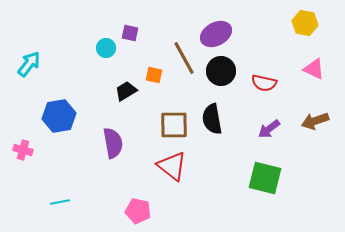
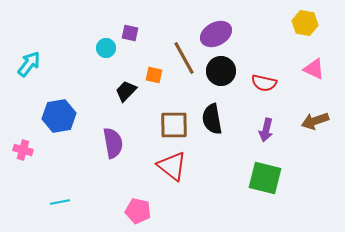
black trapezoid: rotated 15 degrees counterclockwise
purple arrow: moved 3 px left, 1 px down; rotated 40 degrees counterclockwise
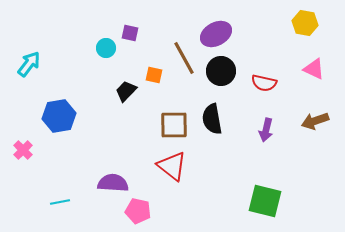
purple semicircle: moved 40 px down; rotated 76 degrees counterclockwise
pink cross: rotated 30 degrees clockwise
green square: moved 23 px down
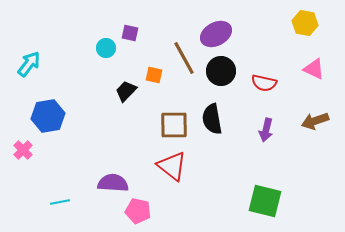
blue hexagon: moved 11 px left
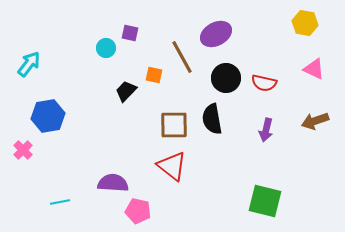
brown line: moved 2 px left, 1 px up
black circle: moved 5 px right, 7 px down
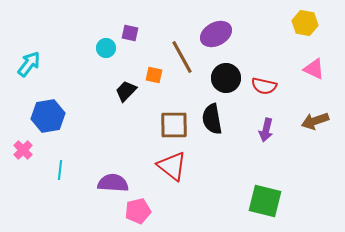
red semicircle: moved 3 px down
cyan line: moved 32 px up; rotated 72 degrees counterclockwise
pink pentagon: rotated 25 degrees counterclockwise
